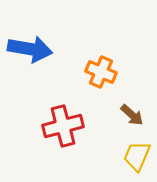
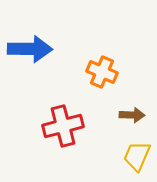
blue arrow: rotated 9 degrees counterclockwise
orange cross: moved 1 px right
brown arrow: rotated 40 degrees counterclockwise
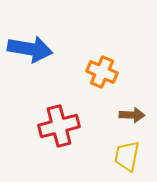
blue arrow: rotated 9 degrees clockwise
red cross: moved 4 px left
yellow trapezoid: moved 10 px left; rotated 12 degrees counterclockwise
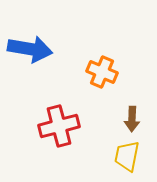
brown arrow: moved 4 px down; rotated 90 degrees clockwise
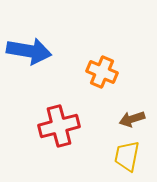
blue arrow: moved 1 px left, 2 px down
brown arrow: rotated 70 degrees clockwise
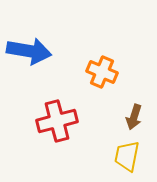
brown arrow: moved 2 px right, 2 px up; rotated 55 degrees counterclockwise
red cross: moved 2 px left, 5 px up
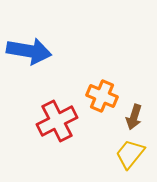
orange cross: moved 24 px down
red cross: rotated 12 degrees counterclockwise
yellow trapezoid: moved 3 px right, 2 px up; rotated 28 degrees clockwise
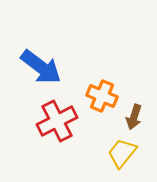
blue arrow: moved 12 px right, 16 px down; rotated 27 degrees clockwise
yellow trapezoid: moved 8 px left, 1 px up
